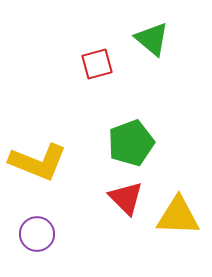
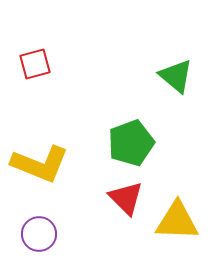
green triangle: moved 24 px right, 37 px down
red square: moved 62 px left
yellow L-shape: moved 2 px right, 2 px down
yellow triangle: moved 1 px left, 5 px down
purple circle: moved 2 px right
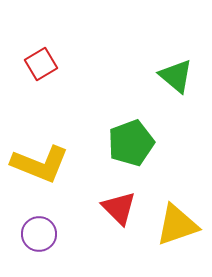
red square: moved 6 px right; rotated 16 degrees counterclockwise
red triangle: moved 7 px left, 10 px down
yellow triangle: moved 4 px down; rotated 21 degrees counterclockwise
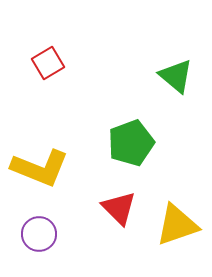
red square: moved 7 px right, 1 px up
yellow L-shape: moved 4 px down
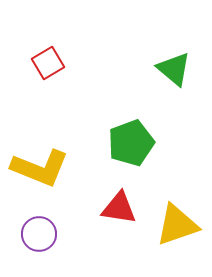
green triangle: moved 2 px left, 7 px up
red triangle: rotated 36 degrees counterclockwise
